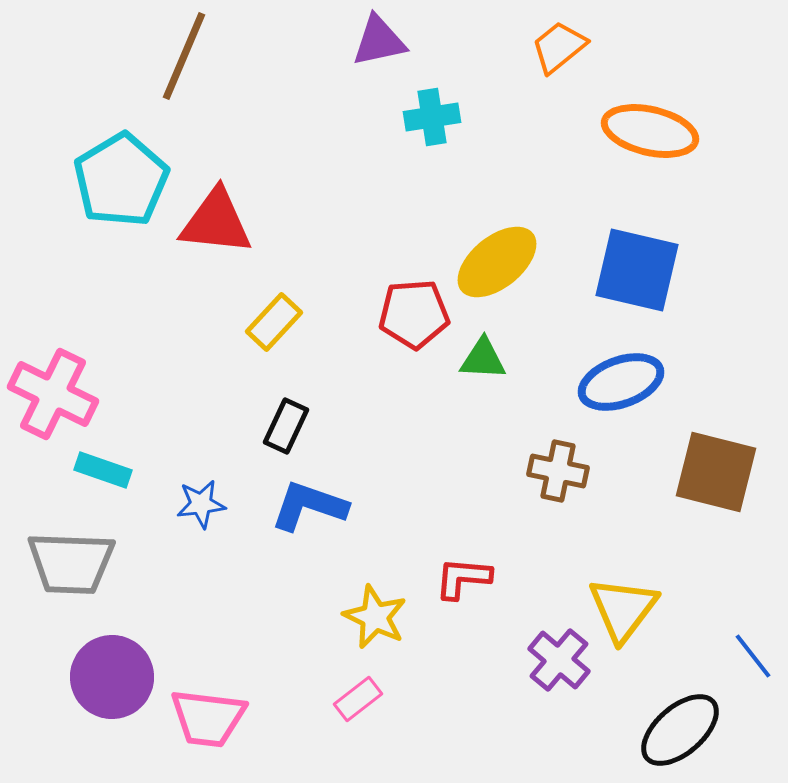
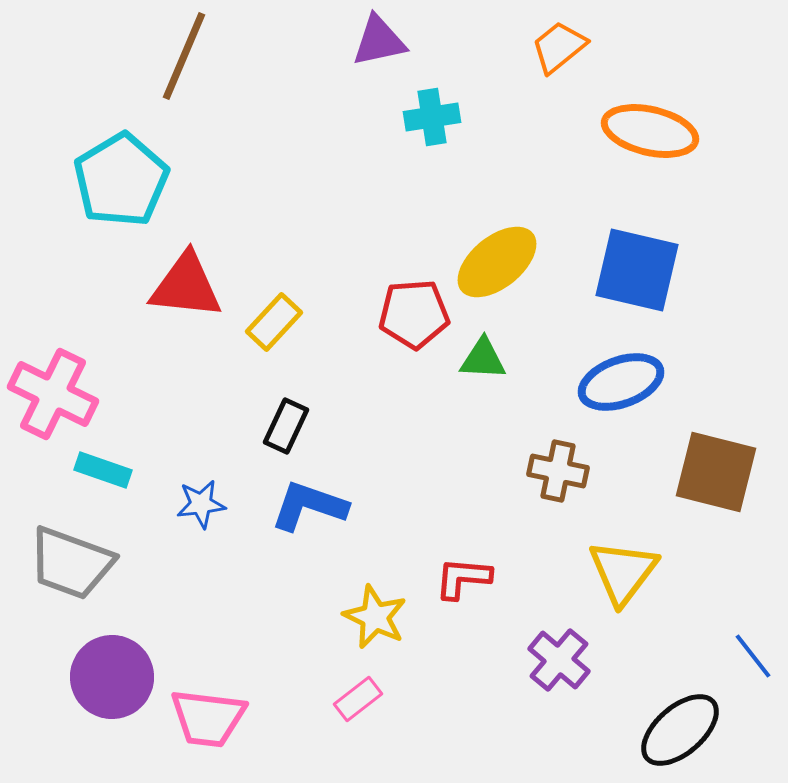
red triangle: moved 30 px left, 64 px down
gray trapezoid: rotated 18 degrees clockwise
yellow triangle: moved 37 px up
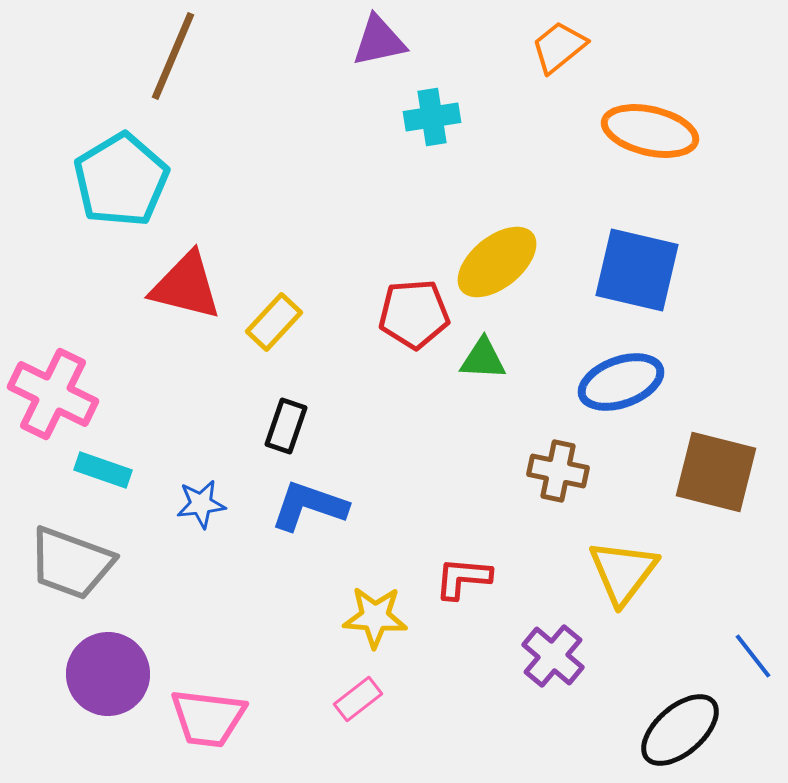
brown line: moved 11 px left
red triangle: rotated 8 degrees clockwise
black rectangle: rotated 6 degrees counterclockwise
yellow star: rotated 22 degrees counterclockwise
purple cross: moved 6 px left, 4 px up
purple circle: moved 4 px left, 3 px up
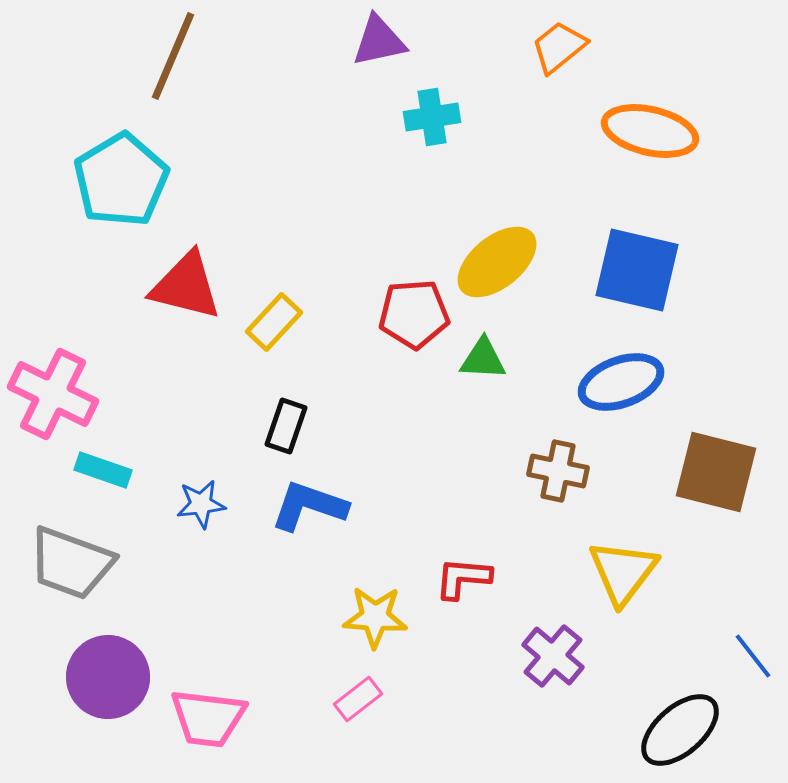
purple circle: moved 3 px down
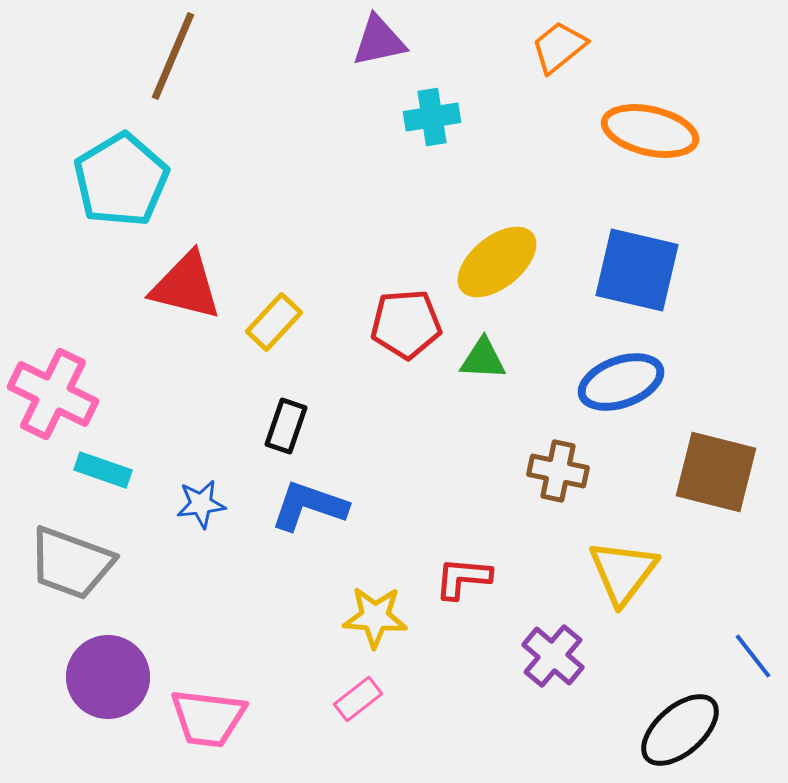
red pentagon: moved 8 px left, 10 px down
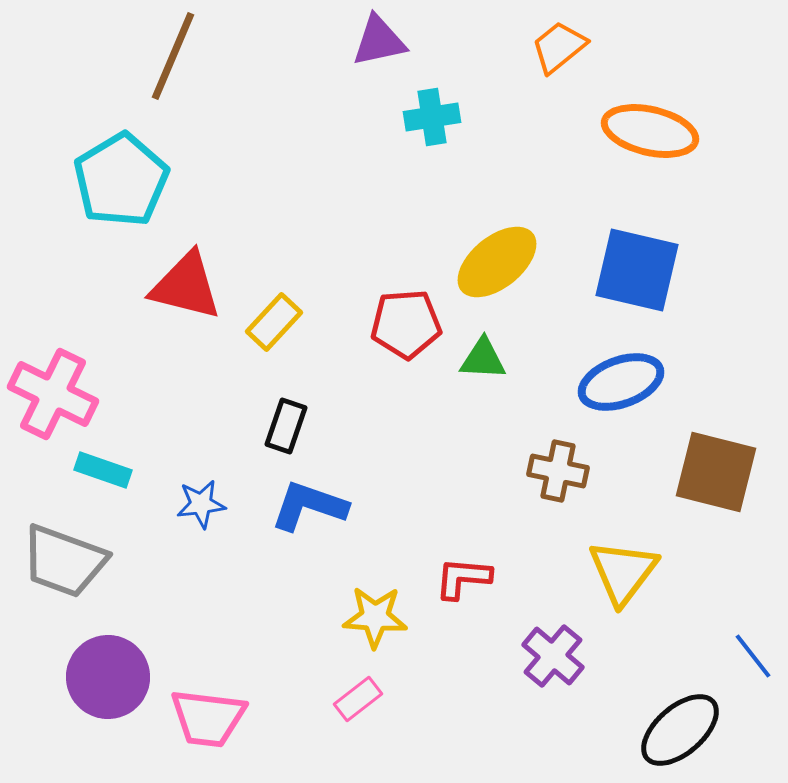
gray trapezoid: moved 7 px left, 2 px up
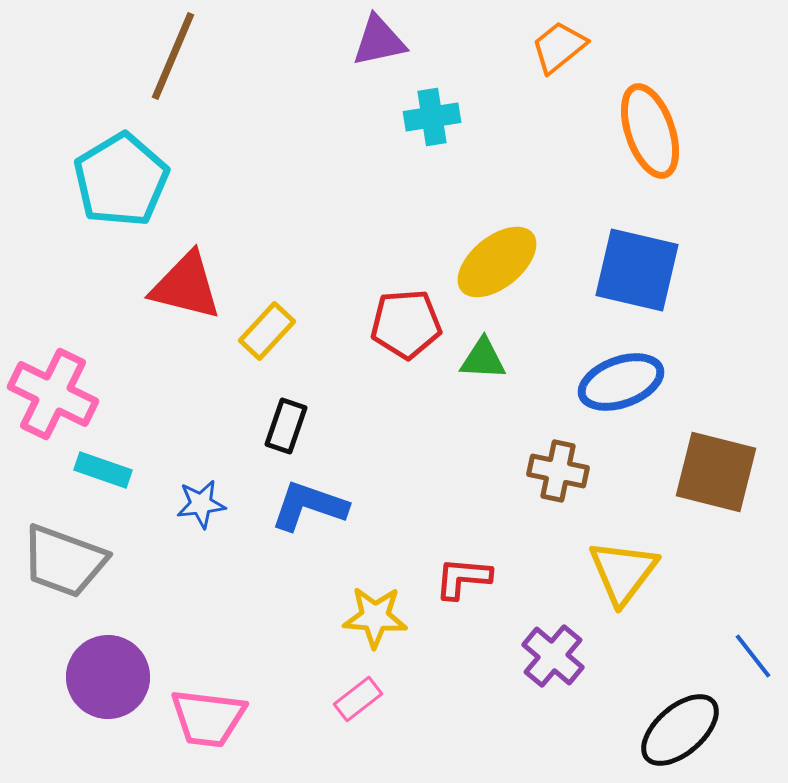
orange ellipse: rotated 58 degrees clockwise
yellow rectangle: moved 7 px left, 9 px down
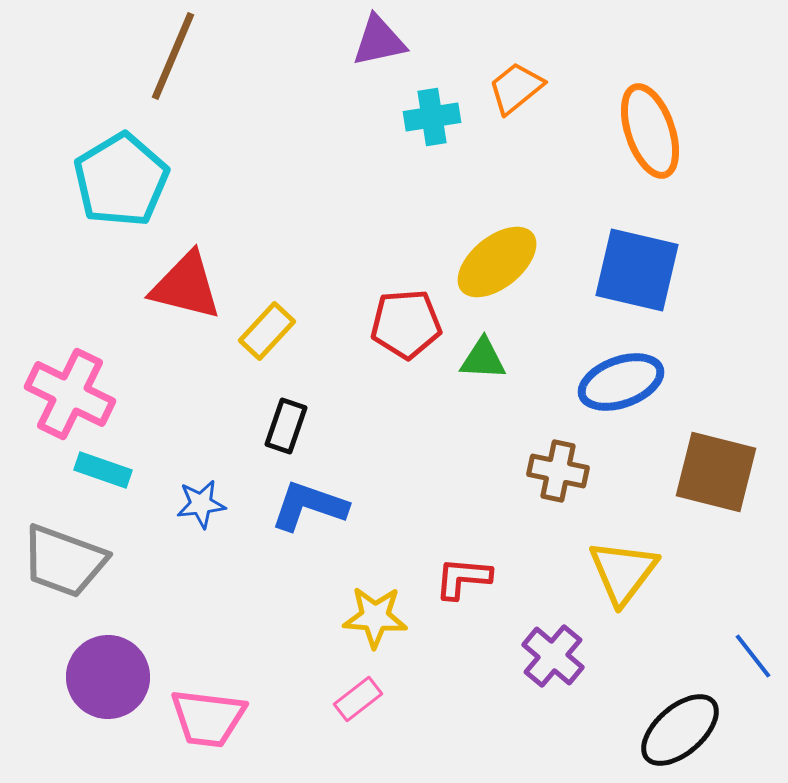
orange trapezoid: moved 43 px left, 41 px down
pink cross: moved 17 px right
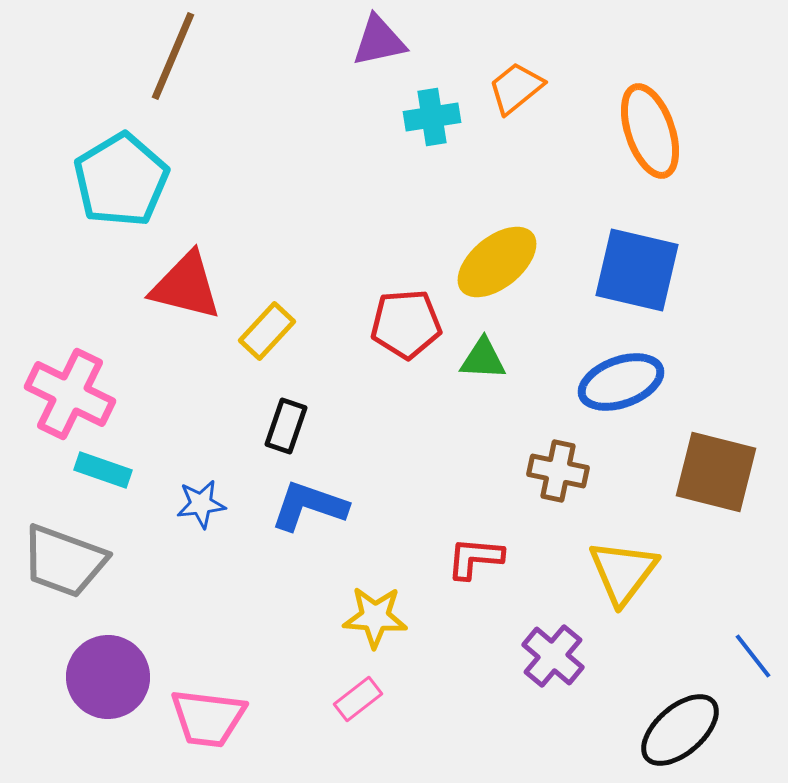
red L-shape: moved 12 px right, 20 px up
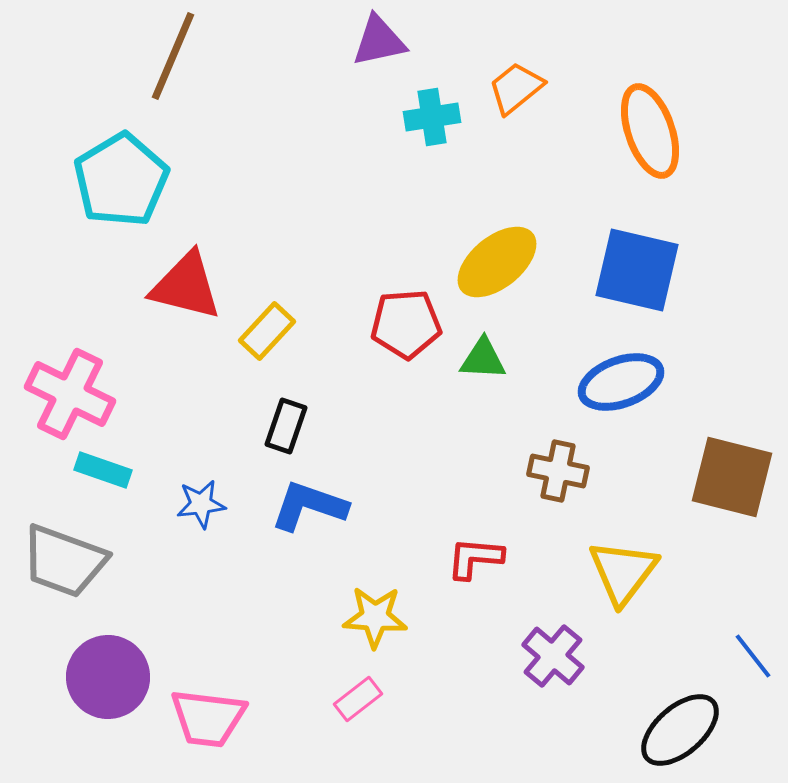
brown square: moved 16 px right, 5 px down
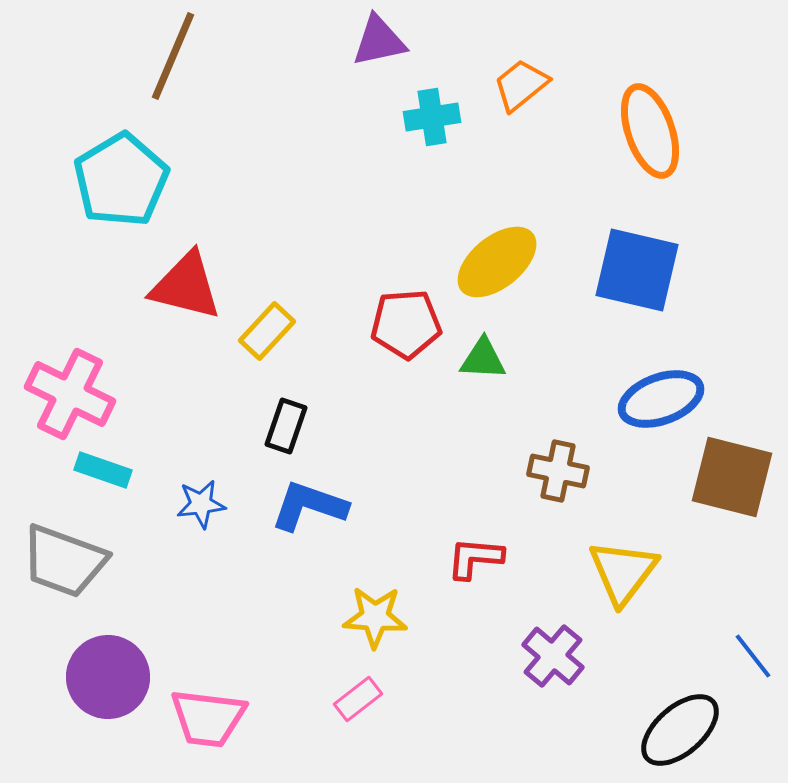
orange trapezoid: moved 5 px right, 3 px up
blue ellipse: moved 40 px right, 17 px down
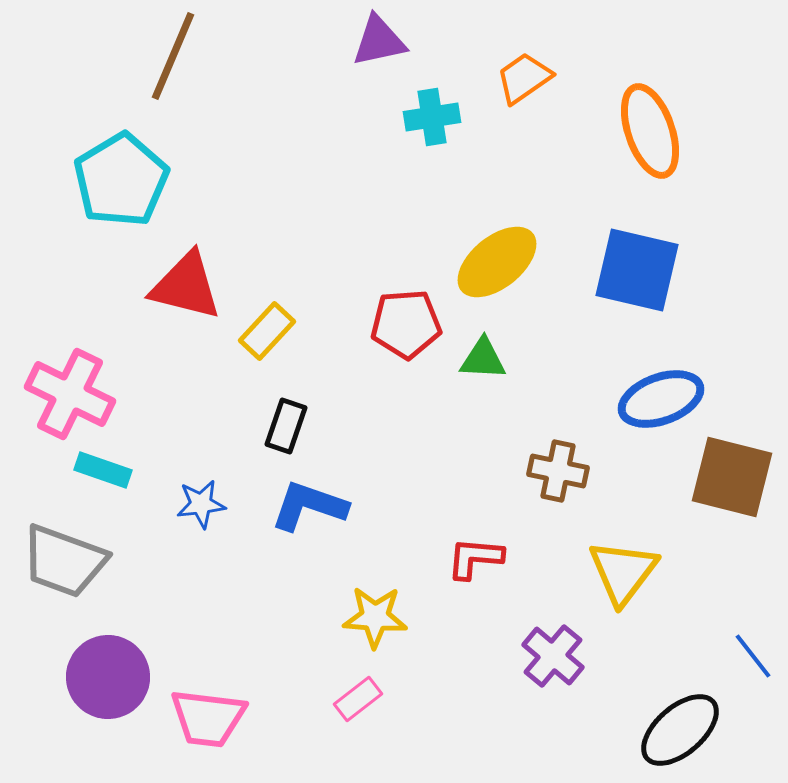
orange trapezoid: moved 3 px right, 7 px up; rotated 4 degrees clockwise
